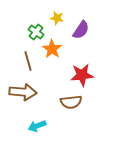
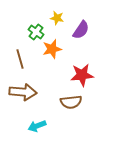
orange star: rotated 24 degrees clockwise
brown line: moved 8 px left, 2 px up
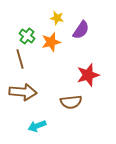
green cross: moved 9 px left, 4 px down
orange star: moved 1 px left, 7 px up
red star: moved 6 px right; rotated 10 degrees counterclockwise
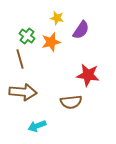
red star: rotated 25 degrees clockwise
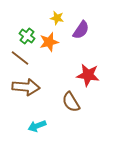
orange star: moved 2 px left
brown line: moved 1 px up; rotated 36 degrees counterclockwise
brown arrow: moved 3 px right, 5 px up
brown semicircle: rotated 65 degrees clockwise
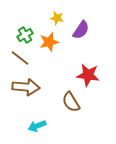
green cross: moved 2 px left, 1 px up; rotated 21 degrees clockwise
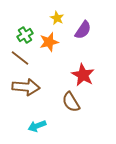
yellow star: rotated 16 degrees clockwise
purple semicircle: moved 2 px right
red star: moved 5 px left; rotated 20 degrees clockwise
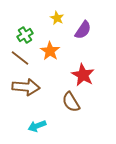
orange star: moved 1 px right, 9 px down; rotated 24 degrees counterclockwise
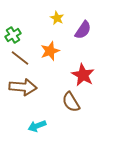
green cross: moved 12 px left
orange star: rotated 18 degrees clockwise
brown arrow: moved 3 px left
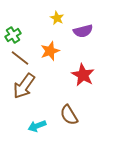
purple semicircle: moved 1 px down; rotated 42 degrees clockwise
brown arrow: moved 1 px right, 1 px up; rotated 120 degrees clockwise
brown semicircle: moved 2 px left, 13 px down
